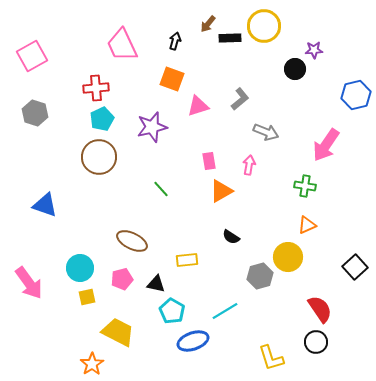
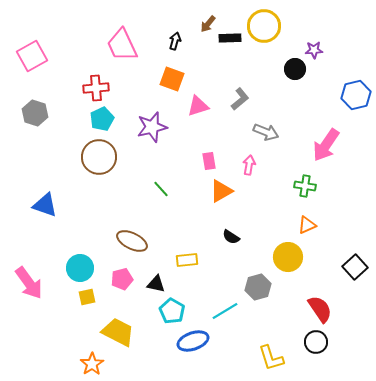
gray hexagon at (260, 276): moved 2 px left, 11 px down
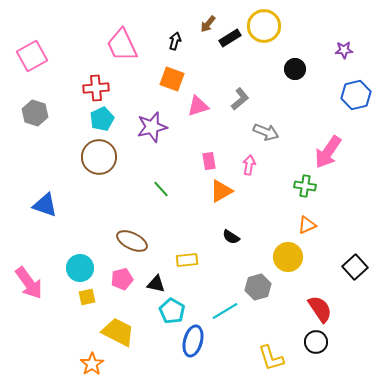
black rectangle at (230, 38): rotated 30 degrees counterclockwise
purple star at (314, 50): moved 30 px right
pink arrow at (326, 145): moved 2 px right, 7 px down
blue ellipse at (193, 341): rotated 56 degrees counterclockwise
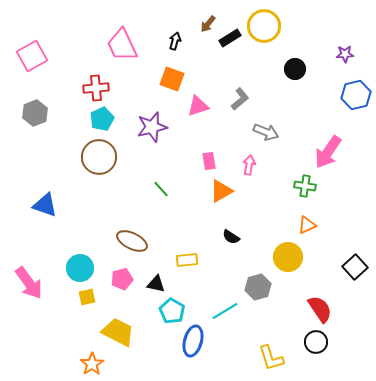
purple star at (344, 50): moved 1 px right, 4 px down
gray hexagon at (35, 113): rotated 20 degrees clockwise
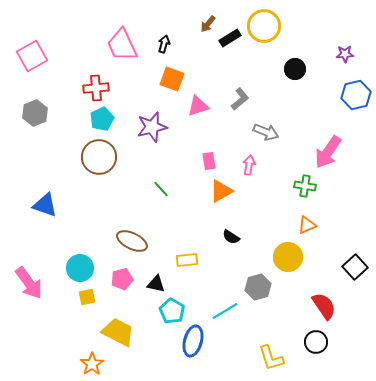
black arrow at (175, 41): moved 11 px left, 3 px down
red semicircle at (320, 309): moved 4 px right, 3 px up
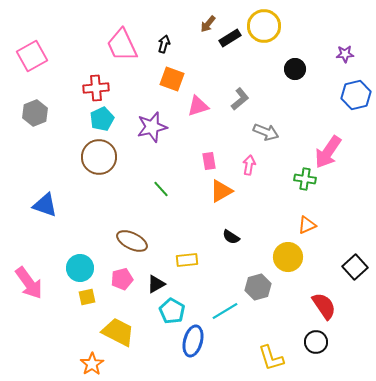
green cross at (305, 186): moved 7 px up
black triangle at (156, 284): rotated 42 degrees counterclockwise
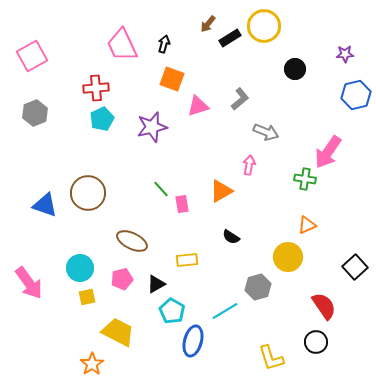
brown circle at (99, 157): moved 11 px left, 36 px down
pink rectangle at (209, 161): moved 27 px left, 43 px down
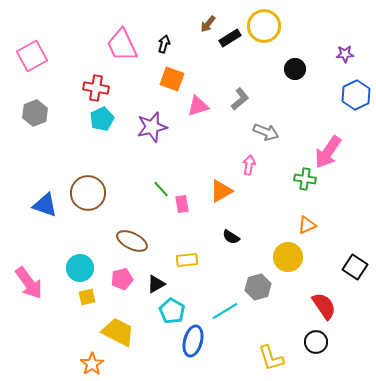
red cross at (96, 88): rotated 15 degrees clockwise
blue hexagon at (356, 95): rotated 12 degrees counterclockwise
black square at (355, 267): rotated 15 degrees counterclockwise
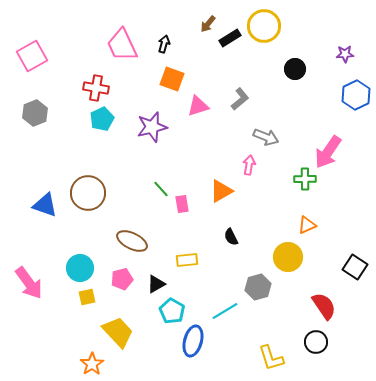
gray arrow at (266, 132): moved 5 px down
green cross at (305, 179): rotated 10 degrees counterclockwise
black semicircle at (231, 237): rotated 30 degrees clockwise
yellow trapezoid at (118, 332): rotated 20 degrees clockwise
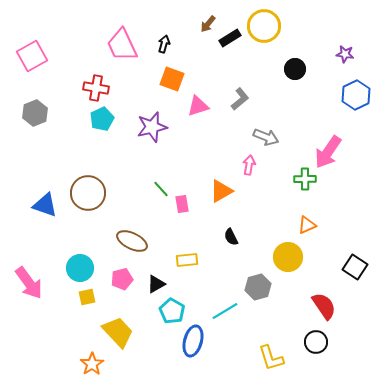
purple star at (345, 54): rotated 12 degrees clockwise
